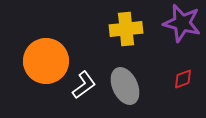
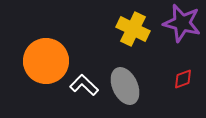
yellow cross: moved 7 px right; rotated 32 degrees clockwise
white L-shape: rotated 100 degrees counterclockwise
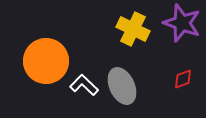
purple star: rotated 6 degrees clockwise
gray ellipse: moved 3 px left
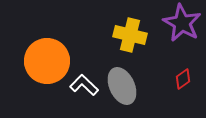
purple star: rotated 9 degrees clockwise
yellow cross: moved 3 px left, 6 px down; rotated 12 degrees counterclockwise
orange circle: moved 1 px right
red diamond: rotated 15 degrees counterclockwise
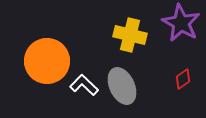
purple star: moved 1 px left
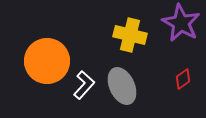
white L-shape: rotated 88 degrees clockwise
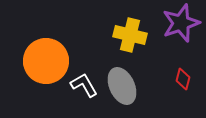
purple star: rotated 24 degrees clockwise
orange circle: moved 1 px left
red diamond: rotated 40 degrees counterclockwise
white L-shape: rotated 72 degrees counterclockwise
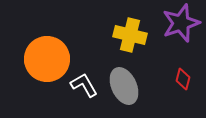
orange circle: moved 1 px right, 2 px up
gray ellipse: moved 2 px right
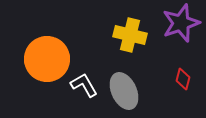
gray ellipse: moved 5 px down
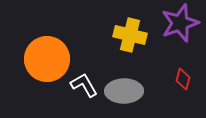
purple star: moved 1 px left
gray ellipse: rotated 66 degrees counterclockwise
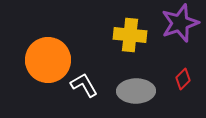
yellow cross: rotated 8 degrees counterclockwise
orange circle: moved 1 px right, 1 px down
red diamond: rotated 30 degrees clockwise
gray ellipse: moved 12 px right
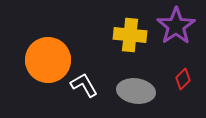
purple star: moved 4 px left, 3 px down; rotated 15 degrees counterclockwise
gray ellipse: rotated 9 degrees clockwise
